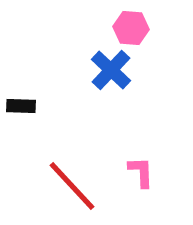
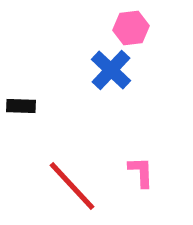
pink hexagon: rotated 12 degrees counterclockwise
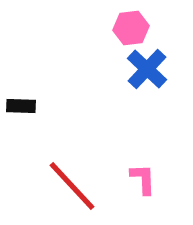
blue cross: moved 36 px right, 1 px up
pink L-shape: moved 2 px right, 7 px down
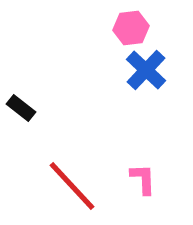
blue cross: moved 1 px left, 1 px down
black rectangle: moved 2 px down; rotated 36 degrees clockwise
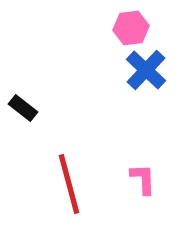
black rectangle: moved 2 px right
red line: moved 3 px left, 2 px up; rotated 28 degrees clockwise
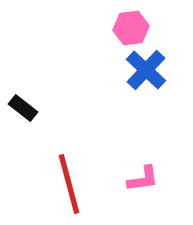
pink L-shape: rotated 84 degrees clockwise
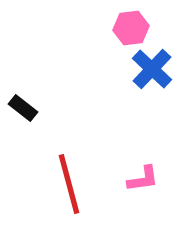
blue cross: moved 6 px right, 1 px up
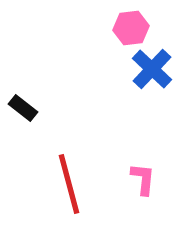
pink L-shape: rotated 76 degrees counterclockwise
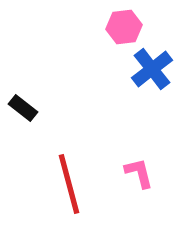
pink hexagon: moved 7 px left, 1 px up
blue cross: rotated 9 degrees clockwise
pink L-shape: moved 4 px left, 6 px up; rotated 20 degrees counterclockwise
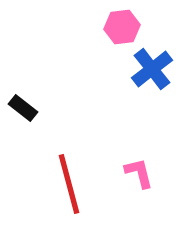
pink hexagon: moved 2 px left
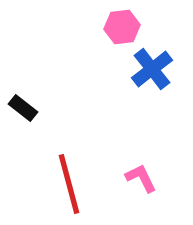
pink L-shape: moved 2 px right, 5 px down; rotated 12 degrees counterclockwise
